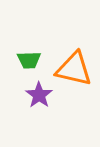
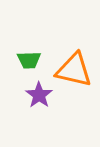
orange triangle: moved 1 px down
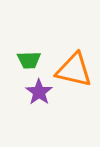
purple star: moved 3 px up
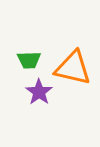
orange triangle: moved 1 px left, 2 px up
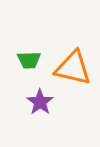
purple star: moved 1 px right, 10 px down
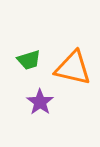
green trapezoid: rotated 15 degrees counterclockwise
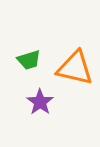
orange triangle: moved 2 px right
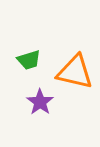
orange triangle: moved 4 px down
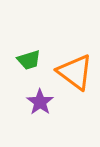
orange triangle: rotated 24 degrees clockwise
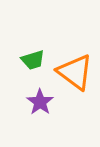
green trapezoid: moved 4 px right
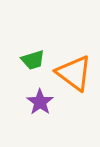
orange triangle: moved 1 px left, 1 px down
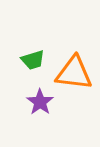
orange triangle: rotated 30 degrees counterclockwise
